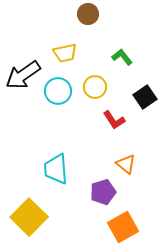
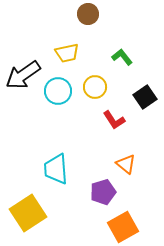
yellow trapezoid: moved 2 px right
yellow square: moved 1 px left, 4 px up; rotated 12 degrees clockwise
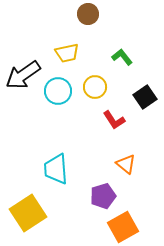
purple pentagon: moved 4 px down
